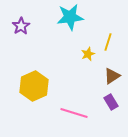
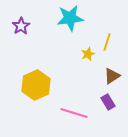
cyan star: moved 1 px down
yellow line: moved 1 px left
yellow hexagon: moved 2 px right, 1 px up
purple rectangle: moved 3 px left
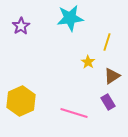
yellow star: moved 8 px down; rotated 16 degrees counterclockwise
yellow hexagon: moved 15 px left, 16 px down
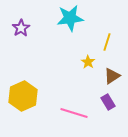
purple star: moved 2 px down
yellow hexagon: moved 2 px right, 5 px up
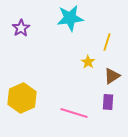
yellow hexagon: moved 1 px left, 2 px down
purple rectangle: rotated 35 degrees clockwise
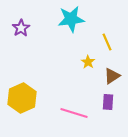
cyan star: moved 1 px right, 1 px down
yellow line: rotated 42 degrees counterclockwise
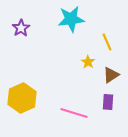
brown triangle: moved 1 px left, 1 px up
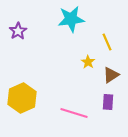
purple star: moved 3 px left, 3 px down
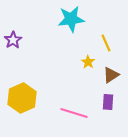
purple star: moved 5 px left, 9 px down
yellow line: moved 1 px left, 1 px down
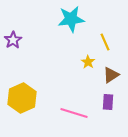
yellow line: moved 1 px left, 1 px up
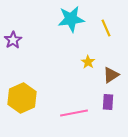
yellow line: moved 1 px right, 14 px up
pink line: rotated 28 degrees counterclockwise
